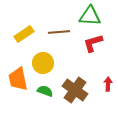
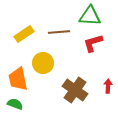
red arrow: moved 2 px down
green semicircle: moved 30 px left, 13 px down
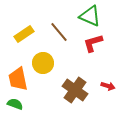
green triangle: rotated 20 degrees clockwise
brown line: rotated 55 degrees clockwise
red arrow: rotated 104 degrees clockwise
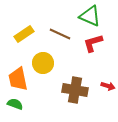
brown line: moved 1 px right, 2 px down; rotated 25 degrees counterclockwise
brown cross: rotated 25 degrees counterclockwise
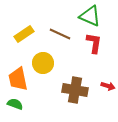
red L-shape: moved 1 px right; rotated 115 degrees clockwise
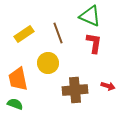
brown line: moved 2 px left, 1 px up; rotated 45 degrees clockwise
yellow circle: moved 5 px right
brown cross: rotated 15 degrees counterclockwise
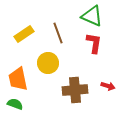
green triangle: moved 2 px right
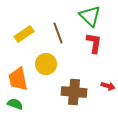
green triangle: moved 2 px left; rotated 20 degrees clockwise
yellow circle: moved 2 px left, 1 px down
brown cross: moved 1 px left, 2 px down; rotated 10 degrees clockwise
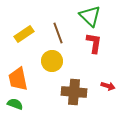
yellow circle: moved 6 px right, 3 px up
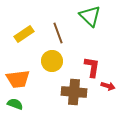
red L-shape: moved 2 px left, 24 px down
orange trapezoid: rotated 85 degrees counterclockwise
